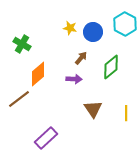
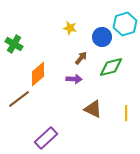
cyan hexagon: rotated 15 degrees clockwise
blue circle: moved 9 px right, 5 px down
green cross: moved 8 px left
green diamond: rotated 25 degrees clockwise
brown triangle: rotated 30 degrees counterclockwise
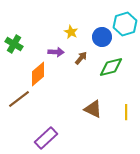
yellow star: moved 1 px right, 4 px down; rotated 16 degrees clockwise
purple arrow: moved 18 px left, 27 px up
yellow line: moved 1 px up
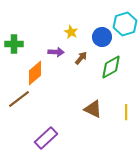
green cross: rotated 30 degrees counterclockwise
green diamond: rotated 15 degrees counterclockwise
orange diamond: moved 3 px left, 1 px up
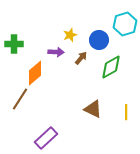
yellow star: moved 1 px left, 3 px down; rotated 24 degrees clockwise
blue circle: moved 3 px left, 3 px down
brown line: moved 1 px right; rotated 20 degrees counterclockwise
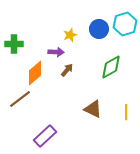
blue circle: moved 11 px up
brown arrow: moved 14 px left, 12 px down
brown line: rotated 20 degrees clockwise
purple rectangle: moved 1 px left, 2 px up
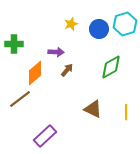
yellow star: moved 1 px right, 11 px up
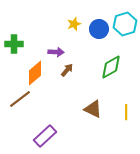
yellow star: moved 3 px right
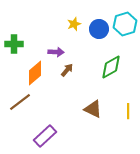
brown line: moved 3 px down
yellow line: moved 2 px right, 1 px up
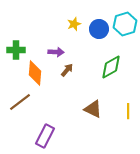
green cross: moved 2 px right, 6 px down
orange diamond: rotated 45 degrees counterclockwise
purple rectangle: rotated 20 degrees counterclockwise
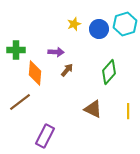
green diamond: moved 2 px left, 5 px down; rotated 20 degrees counterclockwise
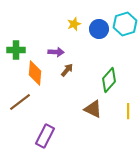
green diamond: moved 8 px down
